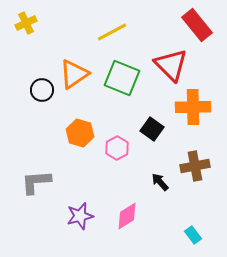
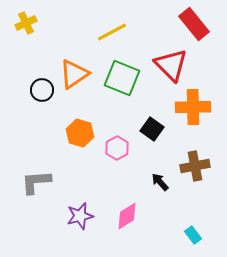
red rectangle: moved 3 px left, 1 px up
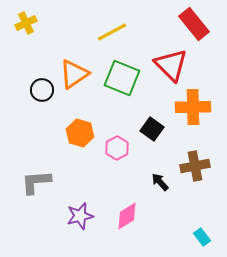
cyan rectangle: moved 9 px right, 2 px down
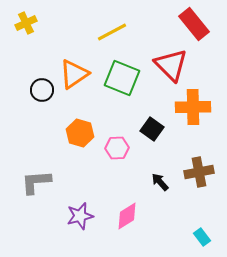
pink hexagon: rotated 25 degrees clockwise
brown cross: moved 4 px right, 6 px down
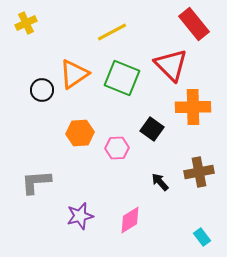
orange hexagon: rotated 20 degrees counterclockwise
pink diamond: moved 3 px right, 4 px down
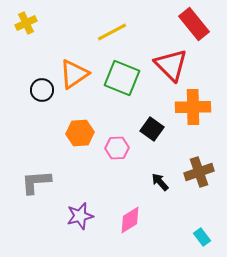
brown cross: rotated 8 degrees counterclockwise
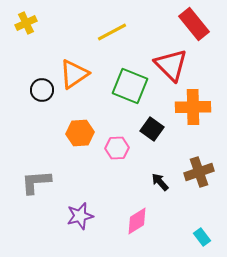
green square: moved 8 px right, 8 px down
pink diamond: moved 7 px right, 1 px down
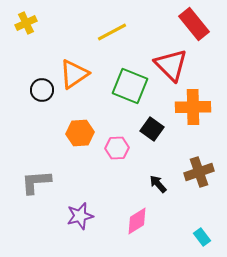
black arrow: moved 2 px left, 2 px down
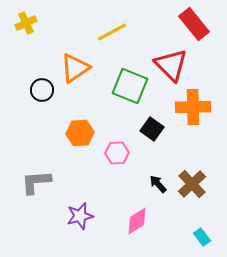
orange triangle: moved 1 px right, 6 px up
pink hexagon: moved 5 px down
brown cross: moved 7 px left, 12 px down; rotated 24 degrees counterclockwise
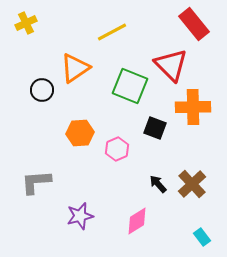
black square: moved 3 px right, 1 px up; rotated 15 degrees counterclockwise
pink hexagon: moved 4 px up; rotated 20 degrees counterclockwise
